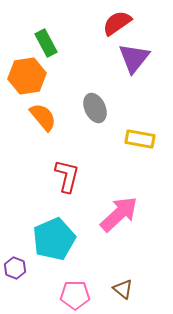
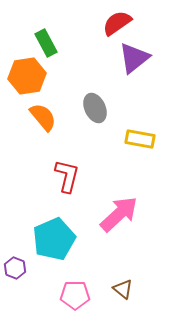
purple triangle: rotated 12 degrees clockwise
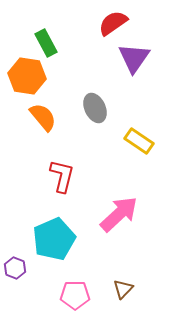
red semicircle: moved 4 px left
purple triangle: rotated 16 degrees counterclockwise
orange hexagon: rotated 18 degrees clockwise
yellow rectangle: moved 1 px left, 2 px down; rotated 24 degrees clockwise
red L-shape: moved 5 px left
brown triangle: rotated 35 degrees clockwise
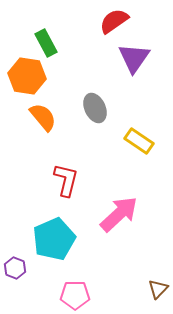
red semicircle: moved 1 px right, 2 px up
red L-shape: moved 4 px right, 4 px down
brown triangle: moved 35 px right
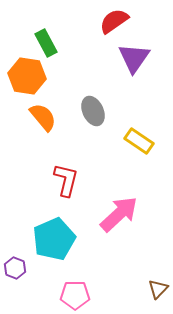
gray ellipse: moved 2 px left, 3 px down
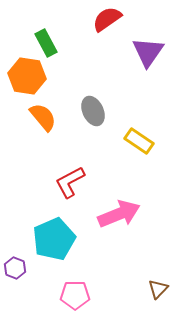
red semicircle: moved 7 px left, 2 px up
purple triangle: moved 14 px right, 6 px up
red L-shape: moved 4 px right, 2 px down; rotated 132 degrees counterclockwise
pink arrow: rotated 21 degrees clockwise
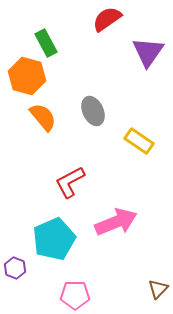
orange hexagon: rotated 6 degrees clockwise
pink arrow: moved 3 px left, 8 px down
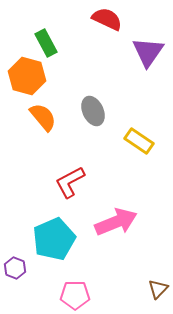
red semicircle: rotated 60 degrees clockwise
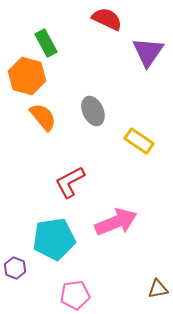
cyan pentagon: rotated 15 degrees clockwise
brown triangle: rotated 35 degrees clockwise
pink pentagon: rotated 8 degrees counterclockwise
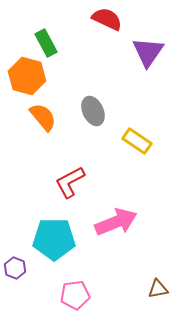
yellow rectangle: moved 2 px left
cyan pentagon: rotated 9 degrees clockwise
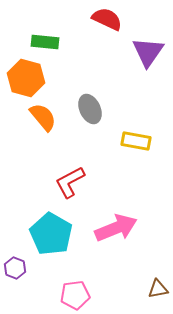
green rectangle: moved 1 px left, 1 px up; rotated 56 degrees counterclockwise
orange hexagon: moved 1 px left, 2 px down
gray ellipse: moved 3 px left, 2 px up
yellow rectangle: moved 1 px left; rotated 24 degrees counterclockwise
pink arrow: moved 6 px down
cyan pentagon: moved 3 px left, 5 px up; rotated 30 degrees clockwise
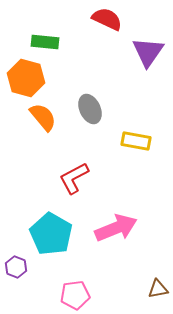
red L-shape: moved 4 px right, 4 px up
purple hexagon: moved 1 px right, 1 px up
